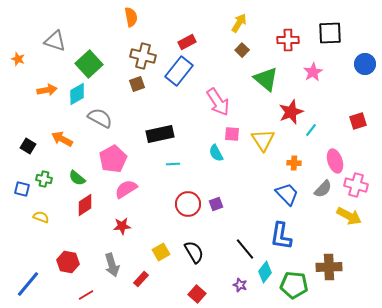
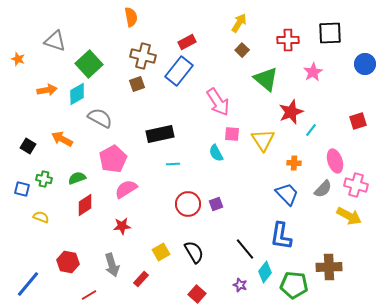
green semicircle at (77, 178): rotated 120 degrees clockwise
red line at (86, 295): moved 3 px right
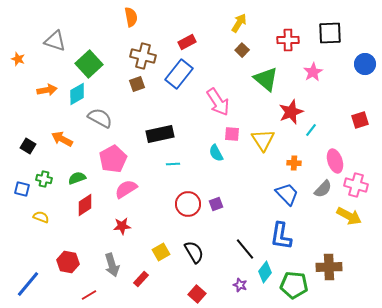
blue rectangle at (179, 71): moved 3 px down
red square at (358, 121): moved 2 px right, 1 px up
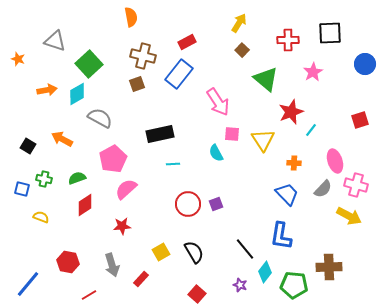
pink semicircle at (126, 189): rotated 10 degrees counterclockwise
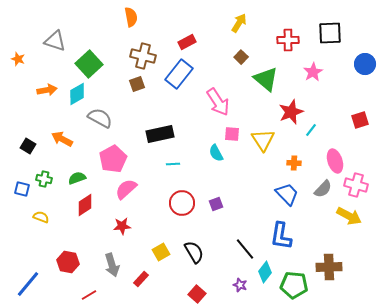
brown square at (242, 50): moved 1 px left, 7 px down
red circle at (188, 204): moved 6 px left, 1 px up
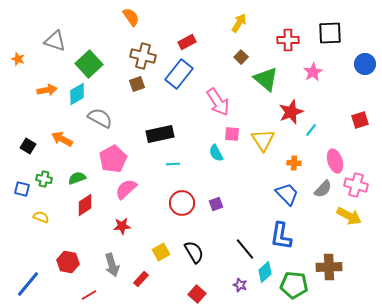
orange semicircle at (131, 17): rotated 24 degrees counterclockwise
cyan diamond at (265, 272): rotated 10 degrees clockwise
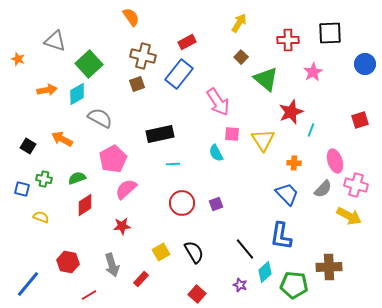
cyan line at (311, 130): rotated 16 degrees counterclockwise
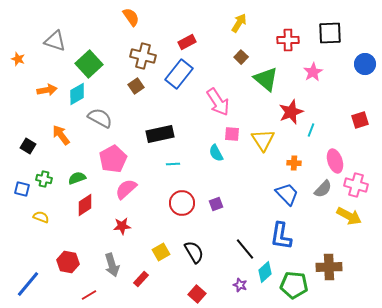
brown square at (137, 84): moved 1 px left, 2 px down; rotated 14 degrees counterclockwise
orange arrow at (62, 139): moved 1 px left, 4 px up; rotated 25 degrees clockwise
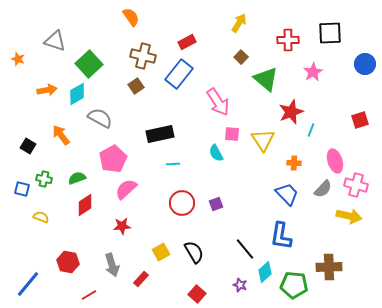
yellow arrow at (349, 216): rotated 15 degrees counterclockwise
